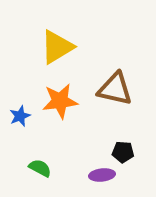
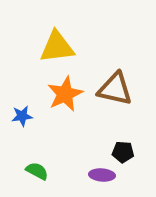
yellow triangle: rotated 24 degrees clockwise
orange star: moved 5 px right, 7 px up; rotated 18 degrees counterclockwise
blue star: moved 2 px right; rotated 15 degrees clockwise
green semicircle: moved 3 px left, 3 px down
purple ellipse: rotated 10 degrees clockwise
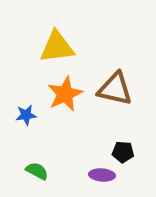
blue star: moved 4 px right, 1 px up
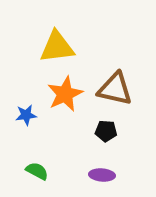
black pentagon: moved 17 px left, 21 px up
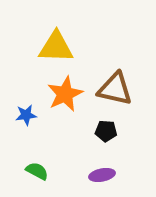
yellow triangle: moved 1 px left; rotated 9 degrees clockwise
purple ellipse: rotated 15 degrees counterclockwise
